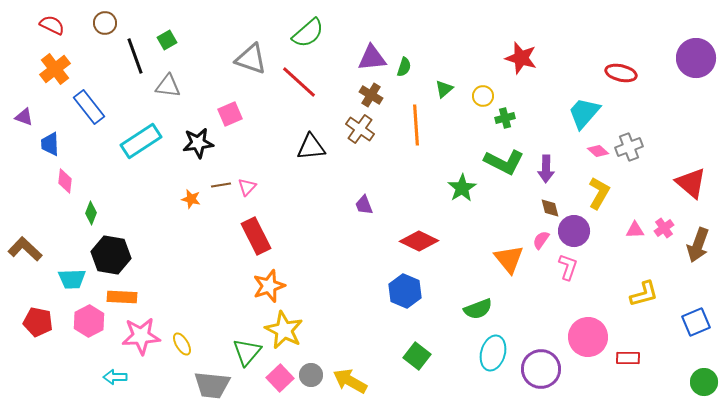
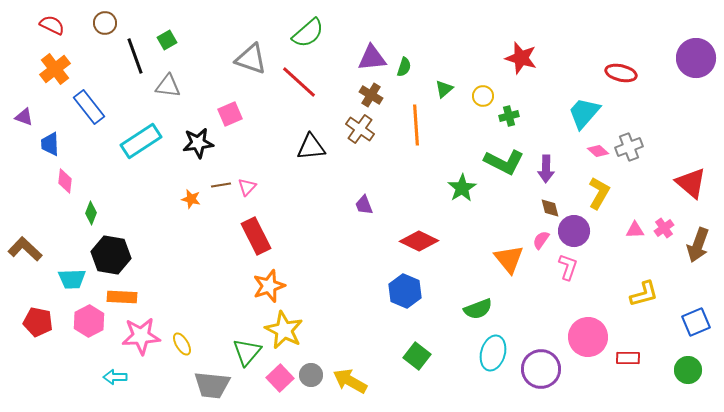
green cross at (505, 118): moved 4 px right, 2 px up
green circle at (704, 382): moved 16 px left, 12 px up
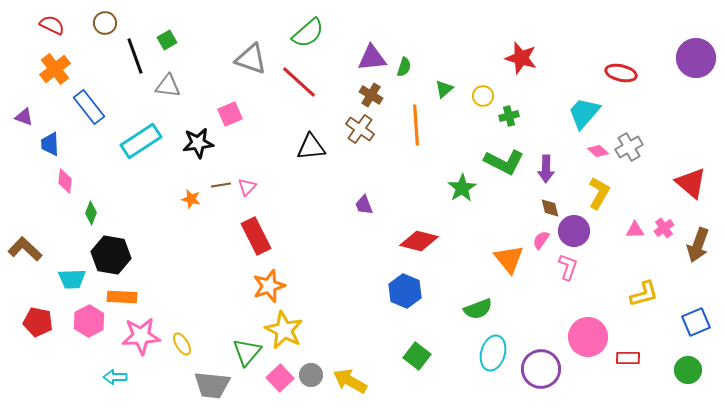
gray cross at (629, 147): rotated 8 degrees counterclockwise
red diamond at (419, 241): rotated 12 degrees counterclockwise
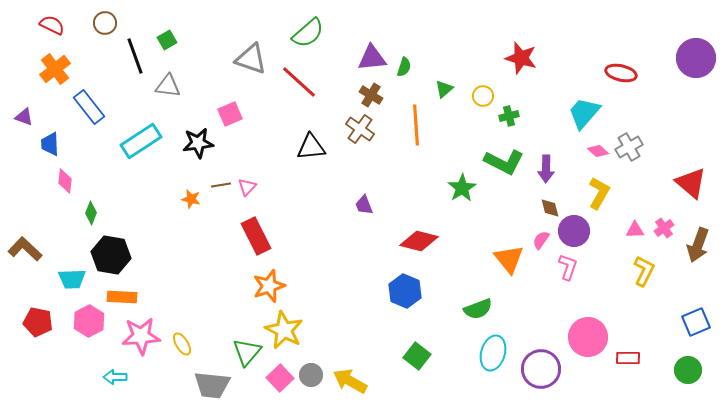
yellow L-shape at (644, 294): moved 23 px up; rotated 48 degrees counterclockwise
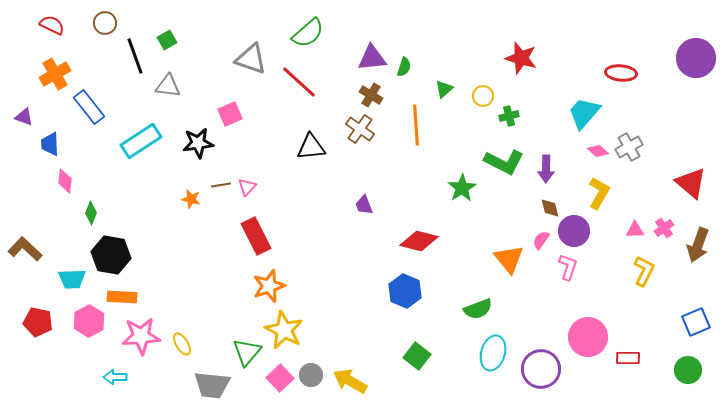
orange cross at (55, 69): moved 5 px down; rotated 8 degrees clockwise
red ellipse at (621, 73): rotated 8 degrees counterclockwise
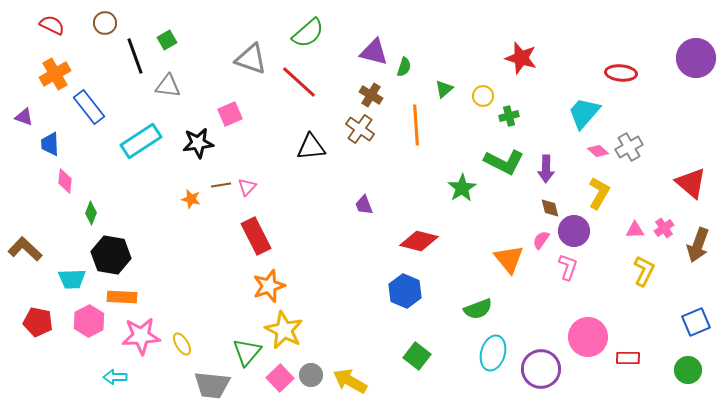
purple triangle at (372, 58): moved 2 px right, 6 px up; rotated 20 degrees clockwise
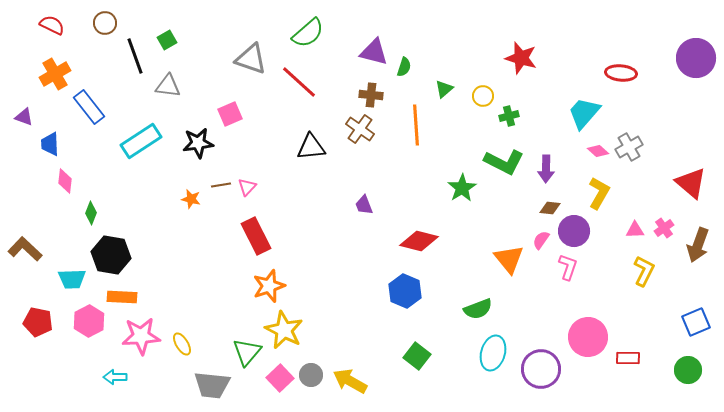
brown cross at (371, 95): rotated 25 degrees counterclockwise
brown diamond at (550, 208): rotated 70 degrees counterclockwise
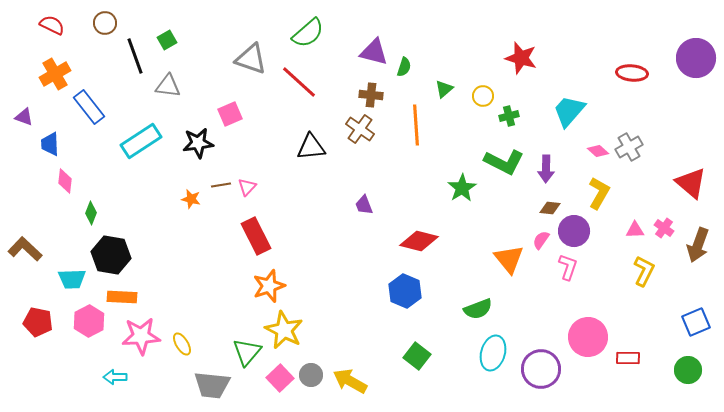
red ellipse at (621, 73): moved 11 px right
cyan trapezoid at (584, 113): moved 15 px left, 2 px up
pink cross at (664, 228): rotated 18 degrees counterclockwise
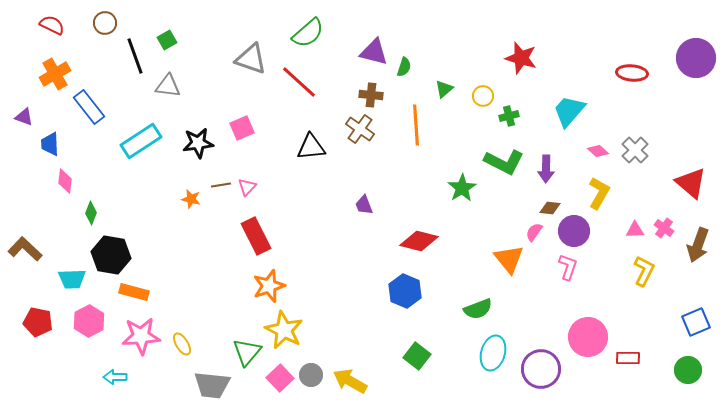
pink square at (230, 114): moved 12 px right, 14 px down
gray cross at (629, 147): moved 6 px right, 3 px down; rotated 16 degrees counterclockwise
pink semicircle at (541, 240): moved 7 px left, 8 px up
orange rectangle at (122, 297): moved 12 px right, 5 px up; rotated 12 degrees clockwise
